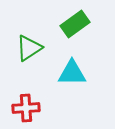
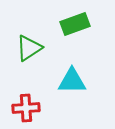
green rectangle: rotated 16 degrees clockwise
cyan triangle: moved 8 px down
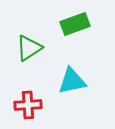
cyan triangle: rotated 12 degrees counterclockwise
red cross: moved 2 px right, 3 px up
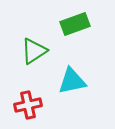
green triangle: moved 5 px right, 3 px down
red cross: rotated 8 degrees counterclockwise
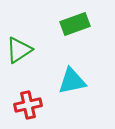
green triangle: moved 15 px left, 1 px up
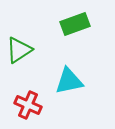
cyan triangle: moved 3 px left
red cross: rotated 36 degrees clockwise
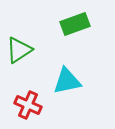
cyan triangle: moved 2 px left
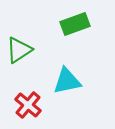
red cross: rotated 16 degrees clockwise
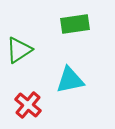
green rectangle: rotated 12 degrees clockwise
cyan triangle: moved 3 px right, 1 px up
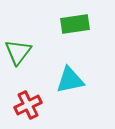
green triangle: moved 1 px left, 2 px down; rotated 20 degrees counterclockwise
red cross: rotated 24 degrees clockwise
